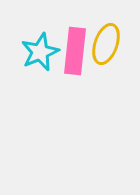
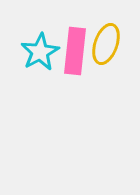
cyan star: rotated 6 degrees counterclockwise
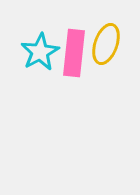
pink rectangle: moved 1 px left, 2 px down
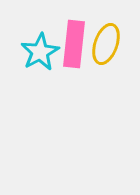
pink rectangle: moved 9 px up
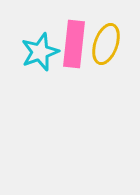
cyan star: rotated 9 degrees clockwise
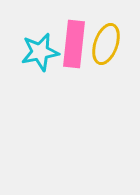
cyan star: rotated 9 degrees clockwise
